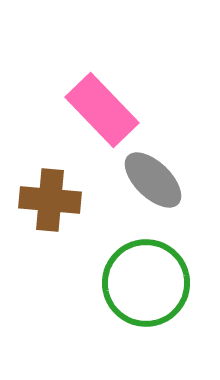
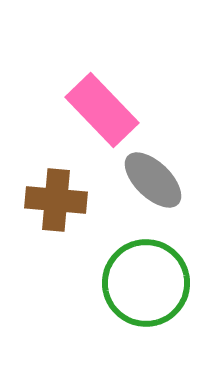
brown cross: moved 6 px right
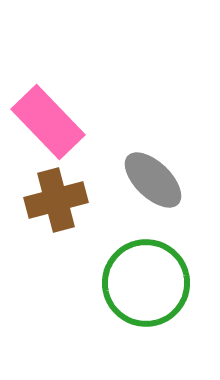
pink rectangle: moved 54 px left, 12 px down
brown cross: rotated 20 degrees counterclockwise
